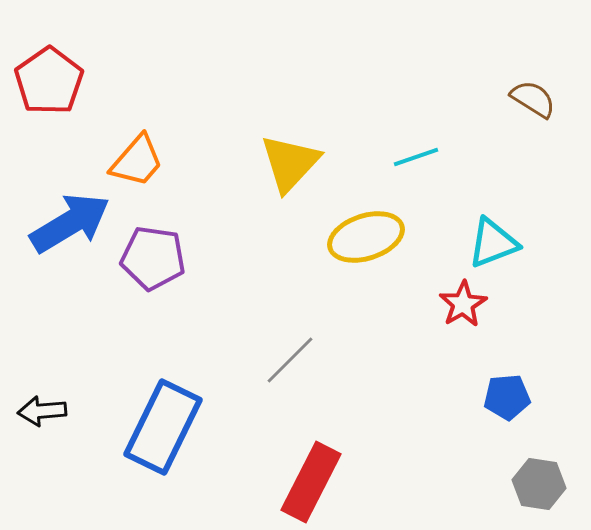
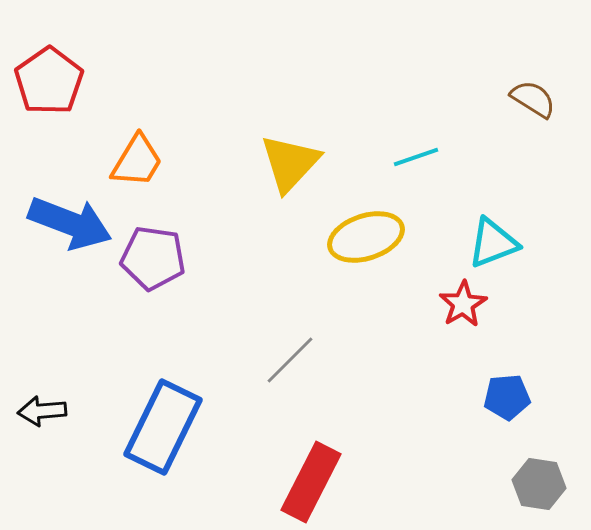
orange trapezoid: rotated 10 degrees counterclockwise
blue arrow: rotated 52 degrees clockwise
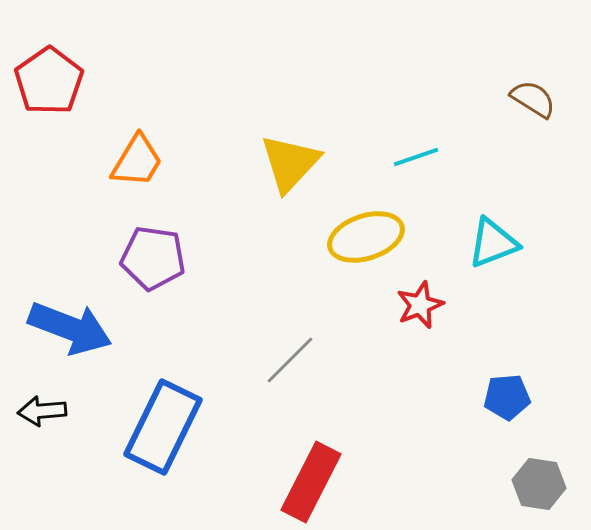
blue arrow: moved 105 px down
red star: moved 43 px left, 1 px down; rotated 9 degrees clockwise
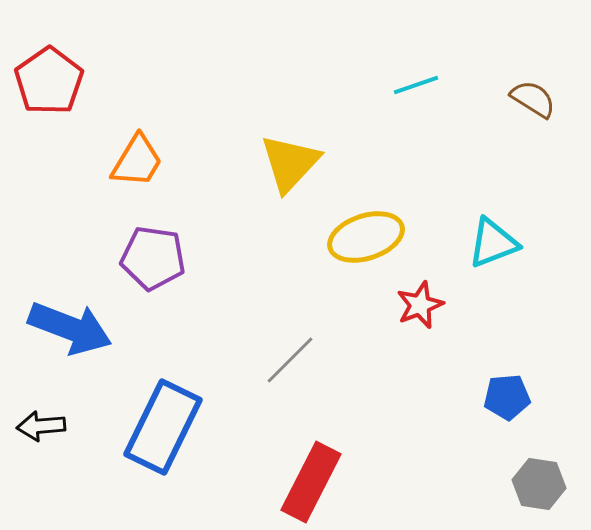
cyan line: moved 72 px up
black arrow: moved 1 px left, 15 px down
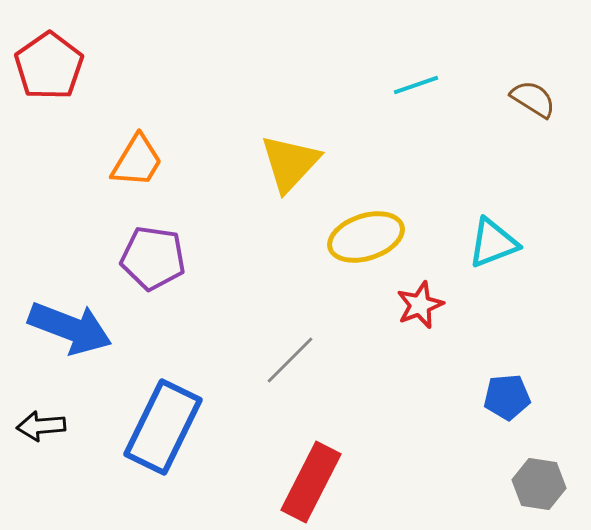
red pentagon: moved 15 px up
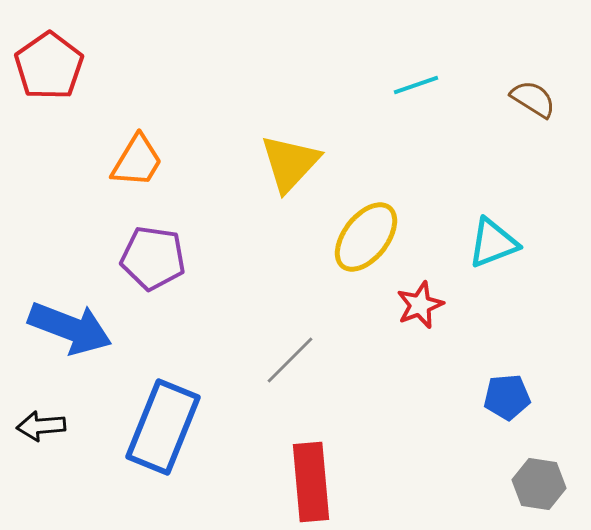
yellow ellipse: rotated 34 degrees counterclockwise
blue rectangle: rotated 4 degrees counterclockwise
red rectangle: rotated 32 degrees counterclockwise
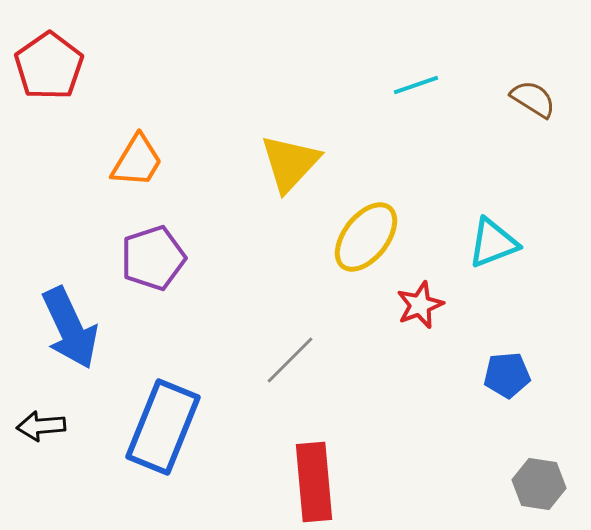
purple pentagon: rotated 26 degrees counterclockwise
blue arrow: rotated 44 degrees clockwise
blue pentagon: moved 22 px up
red rectangle: moved 3 px right
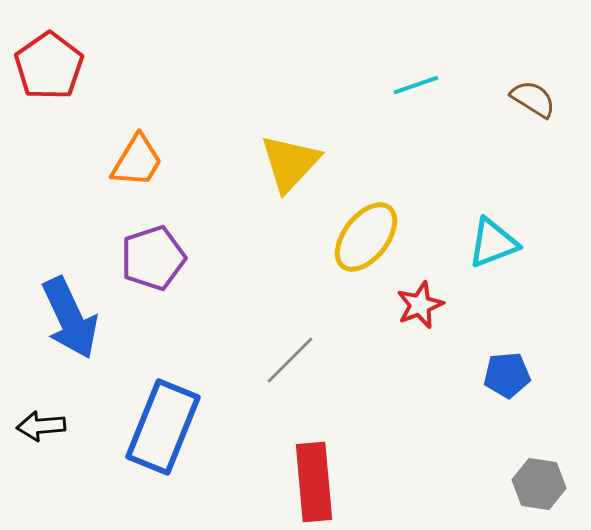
blue arrow: moved 10 px up
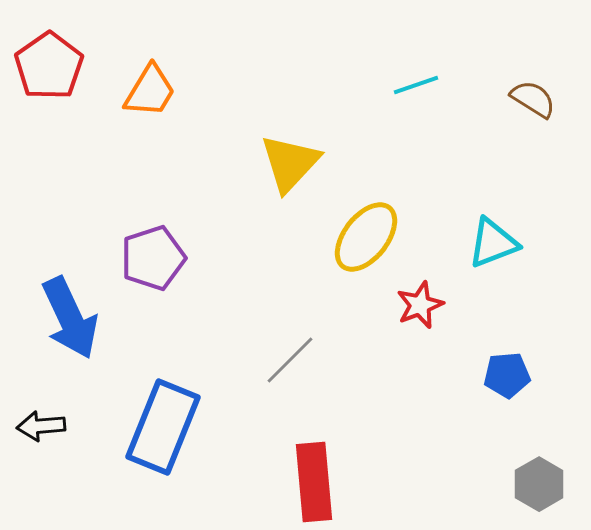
orange trapezoid: moved 13 px right, 70 px up
gray hexagon: rotated 21 degrees clockwise
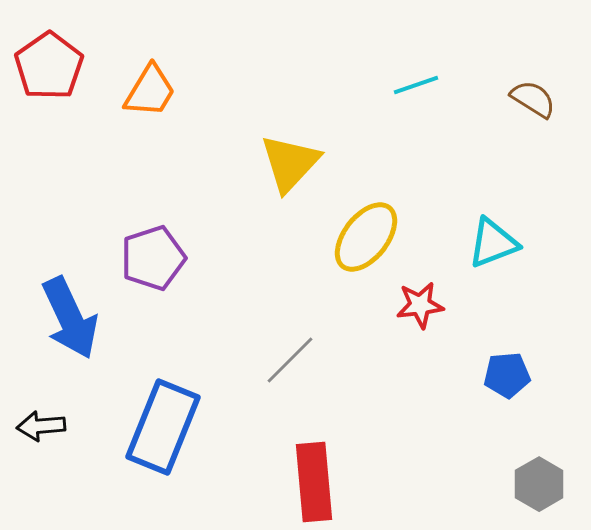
red star: rotated 15 degrees clockwise
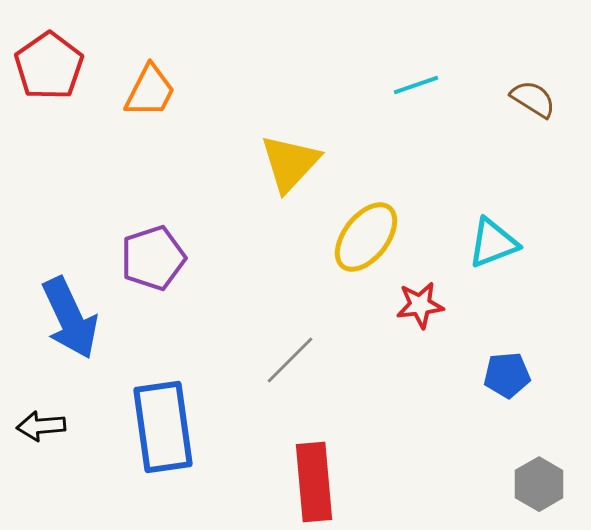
orange trapezoid: rotated 4 degrees counterclockwise
blue rectangle: rotated 30 degrees counterclockwise
